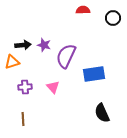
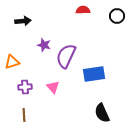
black circle: moved 4 px right, 2 px up
black arrow: moved 24 px up
brown line: moved 1 px right, 4 px up
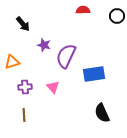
black arrow: moved 3 px down; rotated 56 degrees clockwise
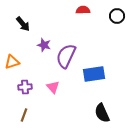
brown line: rotated 24 degrees clockwise
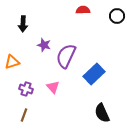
black arrow: rotated 42 degrees clockwise
blue rectangle: rotated 35 degrees counterclockwise
purple cross: moved 1 px right, 2 px down; rotated 24 degrees clockwise
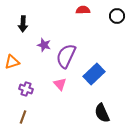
pink triangle: moved 7 px right, 3 px up
brown line: moved 1 px left, 2 px down
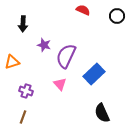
red semicircle: rotated 24 degrees clockwise
purple cross: moved 2 px down
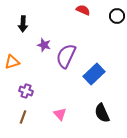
pink triangle: moved 30 px down
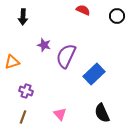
black arrow: moved 7 px up
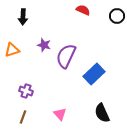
orange triangle: moved 12 px up
